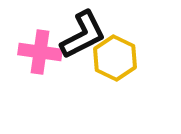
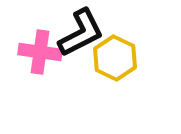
black L-shape: moved 2 px left, 2 px up
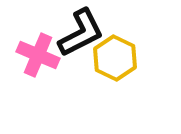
pink cross: moved 2 px left, 3 px down; rotated 15 degrees clockwise
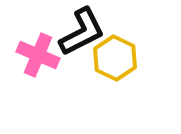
black L-shape: moved 1 px right, 1 px up
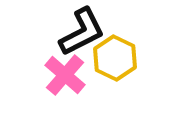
pink cross: moved 27 px right, 20 px down; rotated 18 degrees clockwise
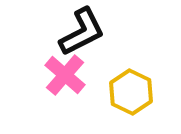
yellow hexagon: moved 16 px right, 34 px down
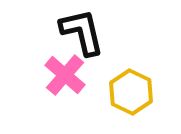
black L-shape: rotated 76 degrees counterclockwise
